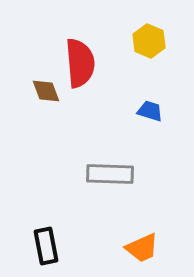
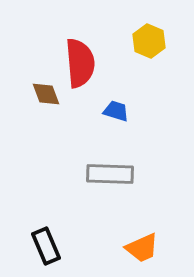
brown diamond: moved 3 px down
blue trapezoid: moved 34 px left
black rectangle: rotated 12 degrees counterclockwise
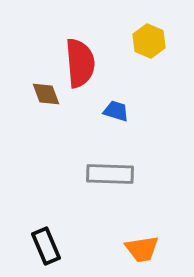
orange trapezoid: moved 1 px down; rotated 15 degrees clockwise
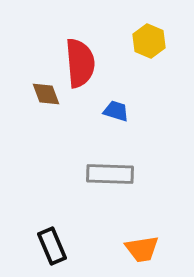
black rectangle: moved 6 px right
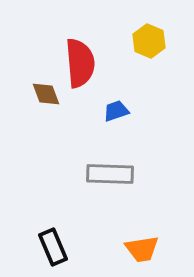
blue trapezoid: rotated 36 degrees counterclockwise
black rectangle: moved 1 px right, 1 px down
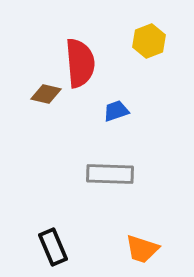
yellow hexagon: rotated 16 degrees clockwise
brown diamond: rotated 56 degrees counterclockwise
orange trapezoid: rotated 27 degrees clockwise
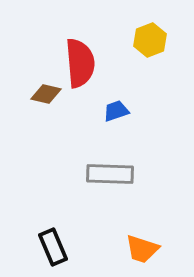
yellow hexagon: moved 1 px right, 1 px up
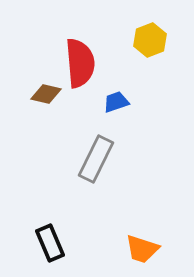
blue trapezoid: moved 9 px up
gray rectangle: moved 14 px left, 15 px up; rotated 66 degrees counterclockwise
black rectangle: moved 3 px left, 4 px up
